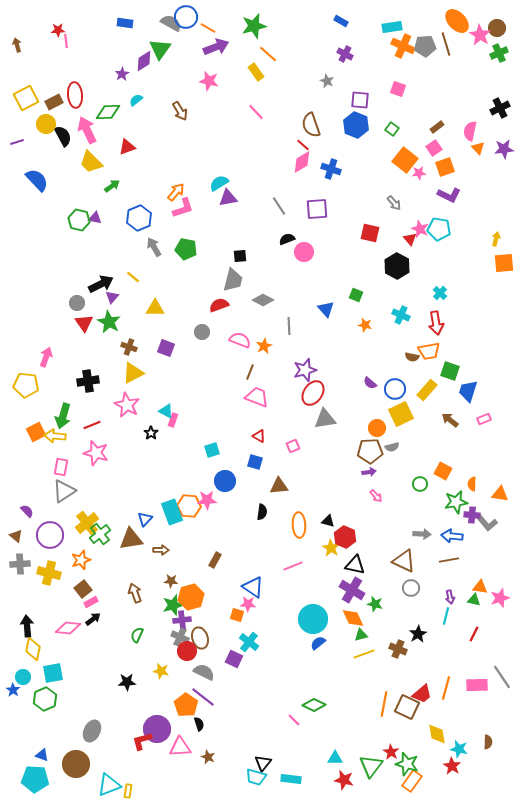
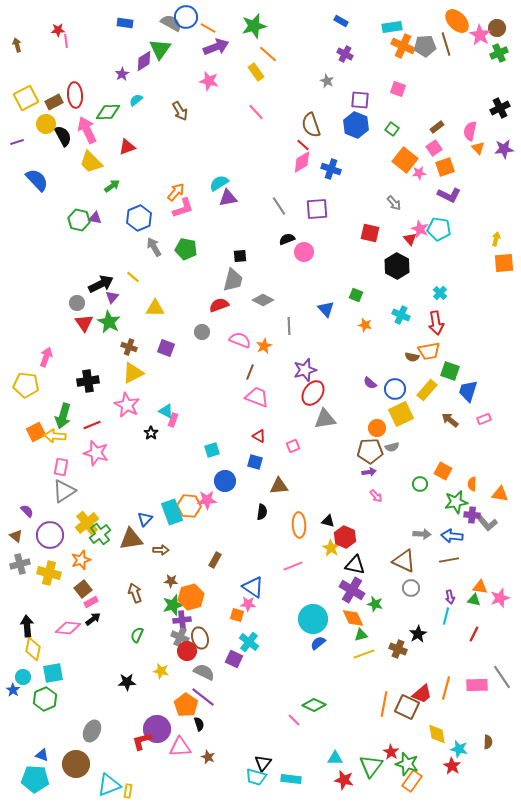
gray cross at (20, 564): rotated 12 degrees counterclockwise
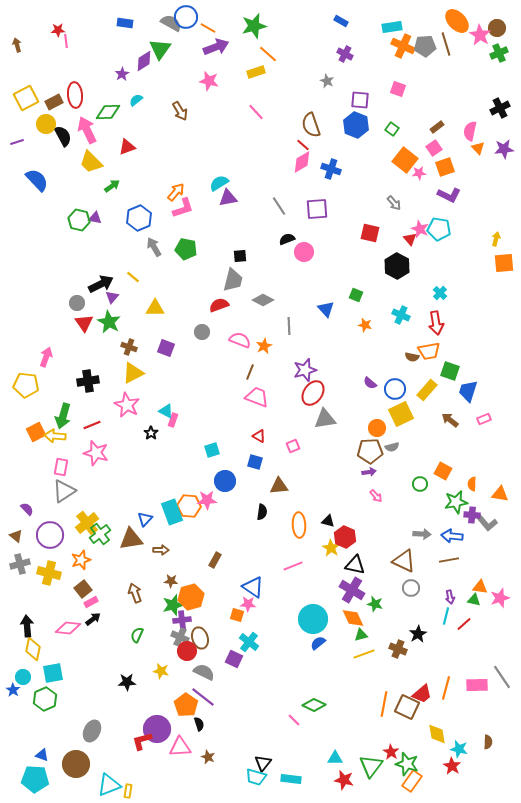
yellow rectangle at (256, 72): rotated 72 degrees counterclockwise
purple semicircle at (27, 511): moved 2 px up
red line at (474, 634): moved 10 px left, 10 px up; rotated 21 degrees clockwise
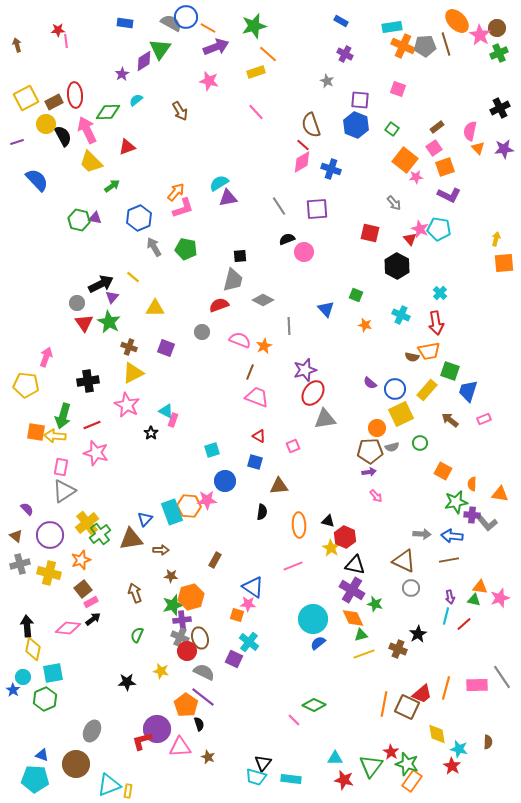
pink star at (419, 173): moved 3 px left, 4 px down
orange square at (36, 432): rotated 36 degrees clockwise
green circle at (420, 484): moved 41 px up
brown star at (171, 581): moved 5 px up
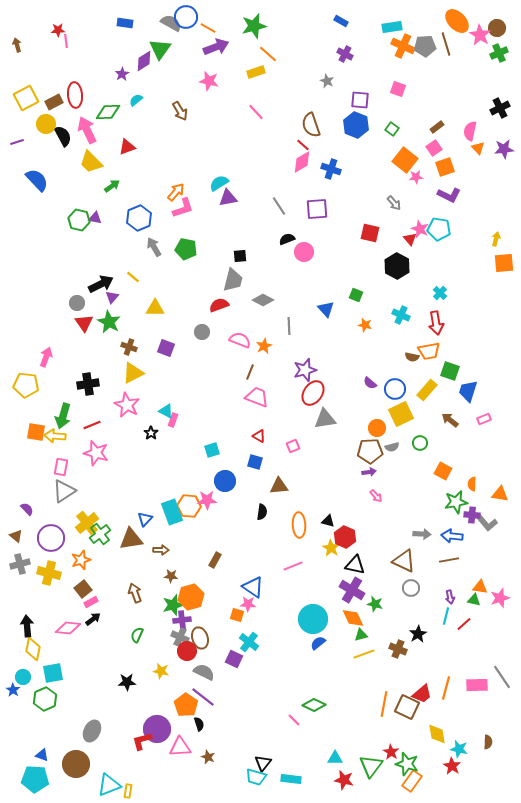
black cross at (88, 381): moved 3 px down
purple circle at (50, 535): moved 1 px right, 3 px down
